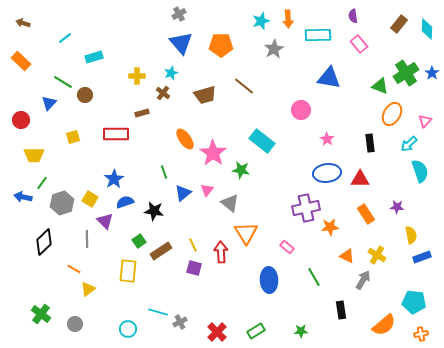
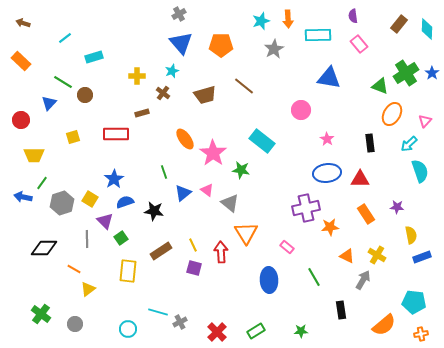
cyan star at (171, 73): moved 1 px right, 2 px up
pink triangle at (207, 190): rotated 32 degrees counterclockwise
green square at (139, 241): moved 18 px left, 3 px up
black diamond at (44, 242): moved 6 px down; rotated 44 degrees clockwise
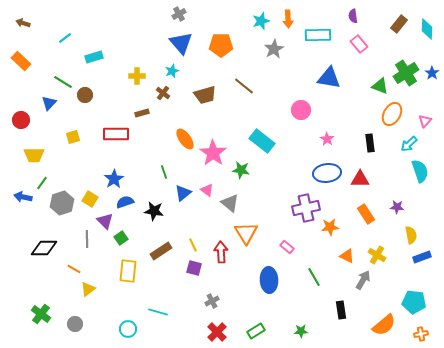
gray cross at (180, 322): moved 32 px right, 21 px up
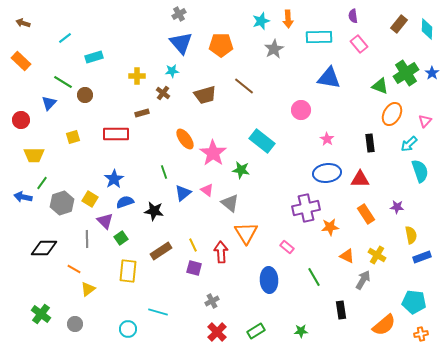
cyan rectangle at (318, 35): moved 1 px right, 2 px down
cyan star at (172, 71): rotated 16 degrees clockwise
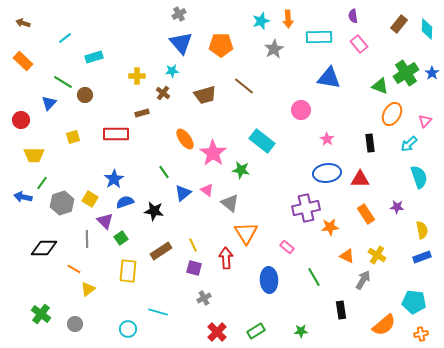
orange rectangle at (21, 61): moved 2 px right
cyan semicircle at (420, 171): moved 1 px left, 6 px down
green line at (164, 172): rotated 16 degrees counterclockwise
yellow semicircle at (411, 235): moved 11 px right, 5 px up
red arrow at (221, 252): moved 5 px right, 6 px down
gray cross at (212, 301): moved 8 px left, 3 px up
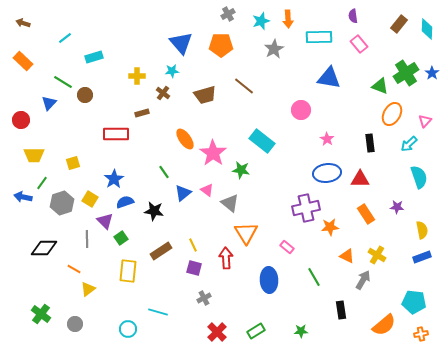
gray cross at (179, 14): moved 49 px right
yellow square at (73, 137): moved 26 px down
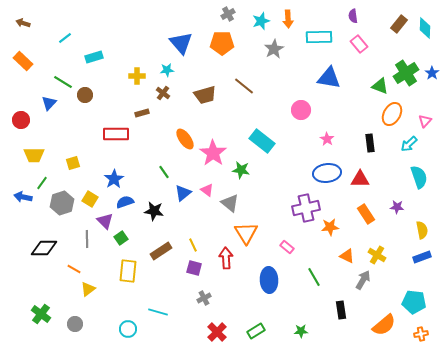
cyan diamond at (427, 29): moved 2 px left, 1 px up
orange pentagon at (221, 45): moved 1 px right, 2 px up
cyan star at (172, 71): moved 5 px left, 1 px up
